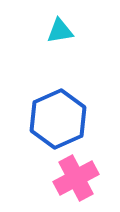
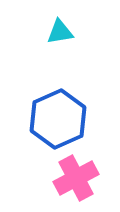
cyan triangle: moved 1 px down
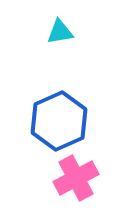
blue hexagon: moved 1 px right, 2 px down
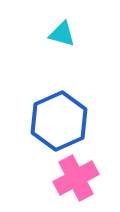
cyan triangle: moved 2 px right, 2 px down; rotated 24 degrees clockwise
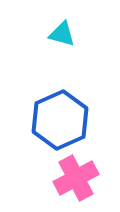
blue hexagon: moved 1 px right, 1 px up
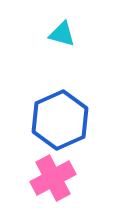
pink cross: moved 23 px left
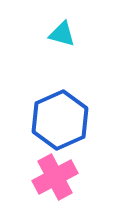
pink cross: moved 2 px right, 1 px up
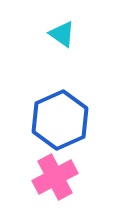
cyan triangle: rotated 20 degrees clockwise
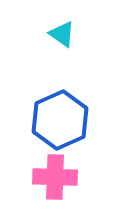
pink cross: rotated 30 degrees clockwise
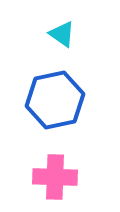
blue hexagon: moved 5 px left, 20 px up; rotated 12 degrees clockwise
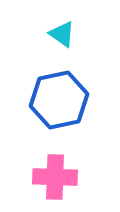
blue hexagon: moved 4 px right
